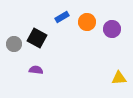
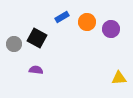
purple circle: moved 1 px left
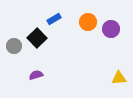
blue rectangle: moved 8 px left, 2 px down
orange circle: moved 1 px right
black square: rotated 18 degrees clockwise
gray circle: moved 2 px down
purple semicircle: moved 5 px down; rotated 24 degrees counterclockwise
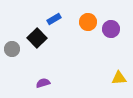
gray circle: moved 2 px left, 3 px down
purple semicircle: moved 7 px right, 8 px down
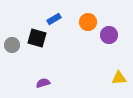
purple circle: moved 2 px left, 6 px down
black square: rotated 30 degrees counterclockwise
gray circle: moved 4 px up
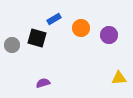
orange circle: moved 7 px left, 6 px down
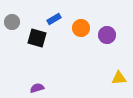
purple circle: moved 2 px left
gray circle: moved 23 px up
purple semicircle: moved 6 px left, 5 px down
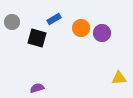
purple circle: moved 5 px left, 2 px up
